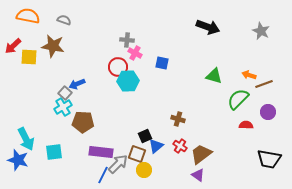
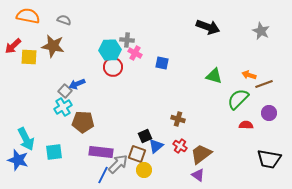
red circle: moved 5 px left
cyan hexagon: moved 18 px left, 31 px up
gray square: moved 2 px up
purple circle: moved 1 px right, 1 px down
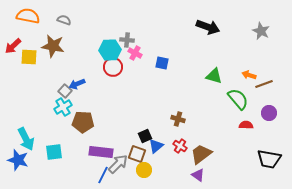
green semicircle: rotated 95 degrees clockwise
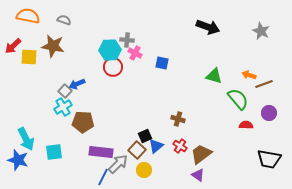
brown square: moved 4 px up; rotated 24 degrees clockwise
blue line: moved 2 px down
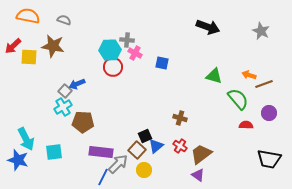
brown cross: moved 2 px right, 1 px up
